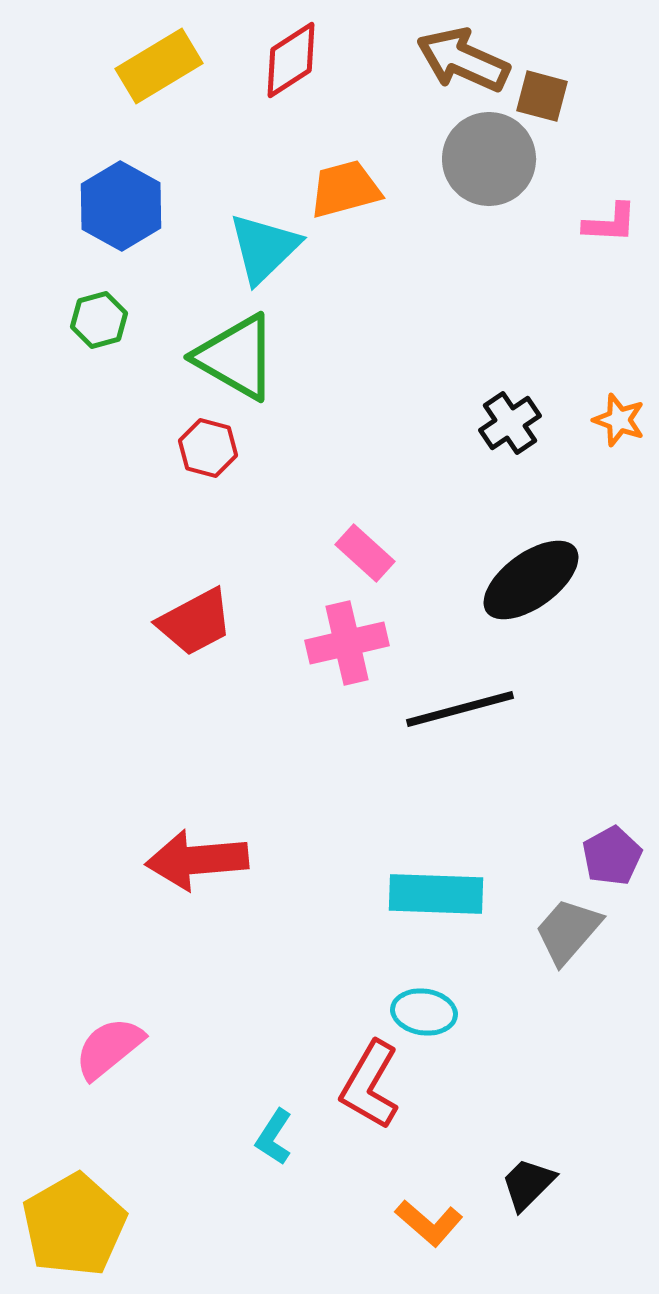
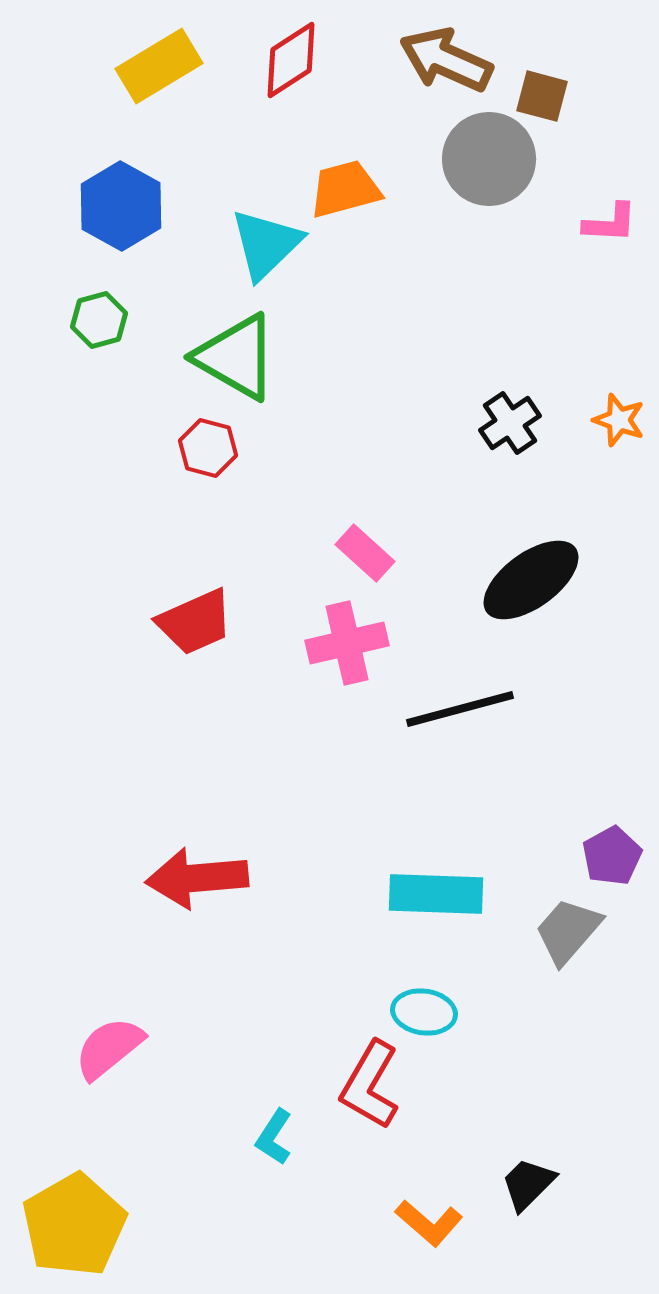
brown arrow: moved 17 px left
cyan triangle: moved 2 px right, 4 px up
red trapezoid: rotated 4 degrees clockwise
red arrow: moved 18 px down
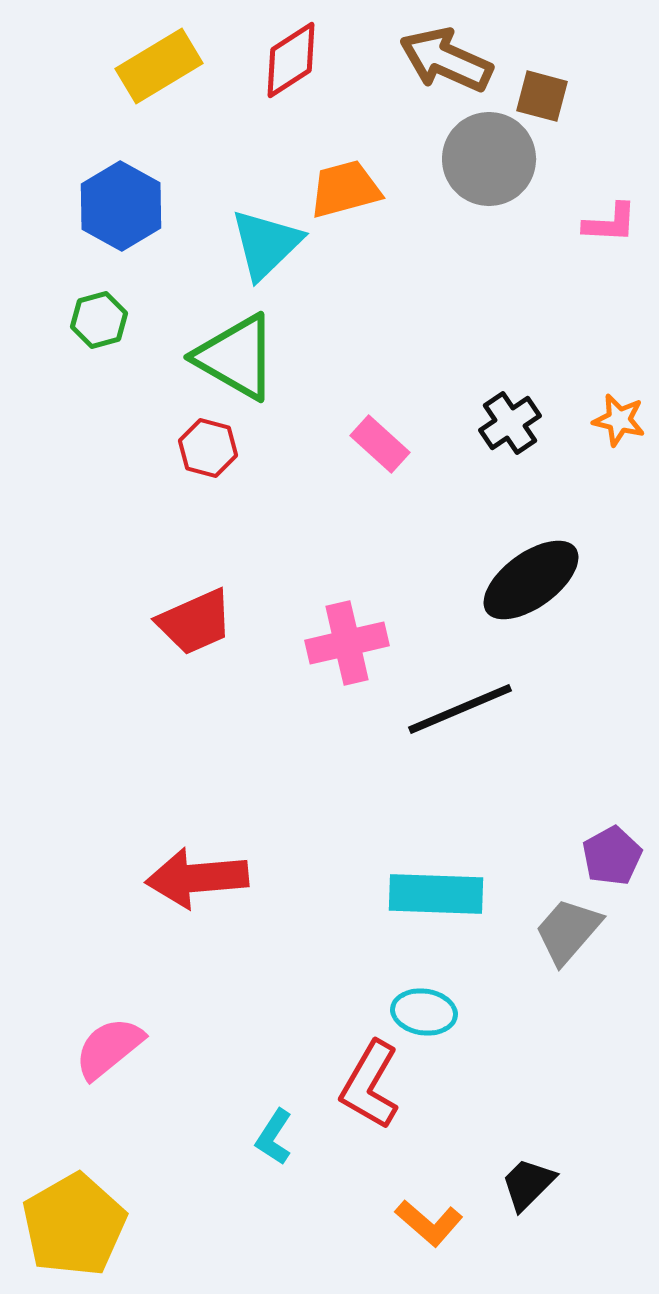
orange star: rotated 6 degrees counterclockwise
pink rectangle: moved 15 px right, 109 px up
black line: rotated 8 degrees counterclockwise
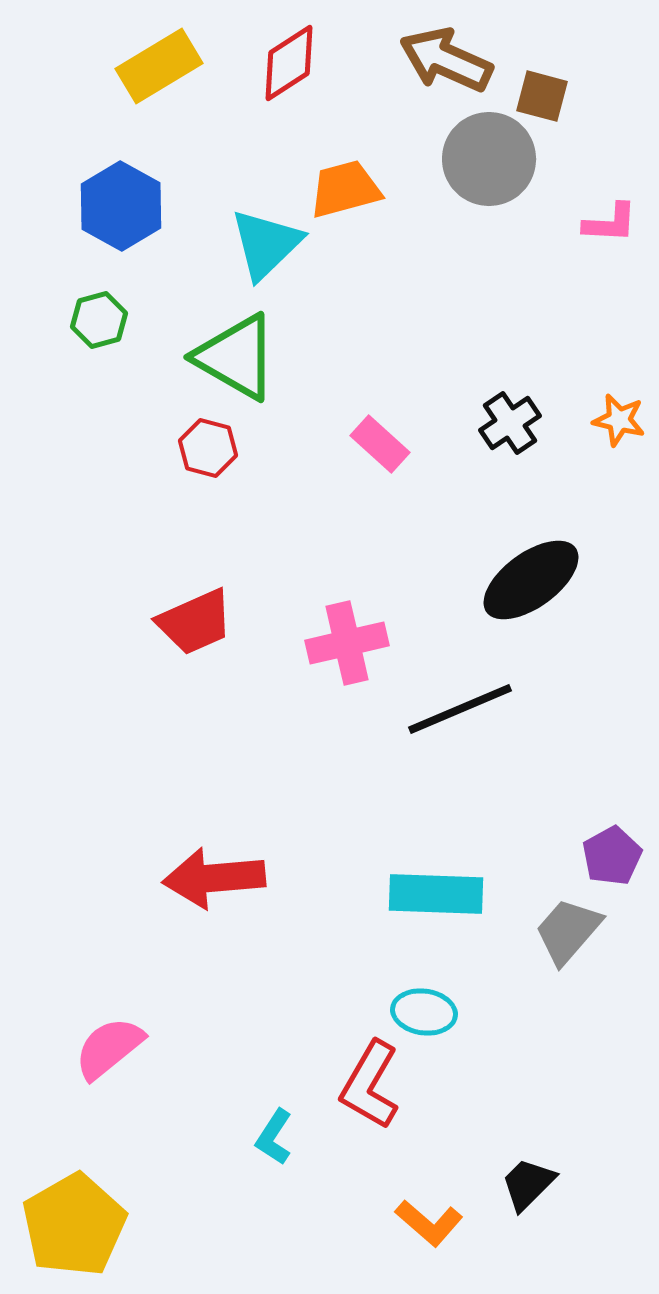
red diamond: moved 2 px left, 3 px down
red arrow: moved 17 px right
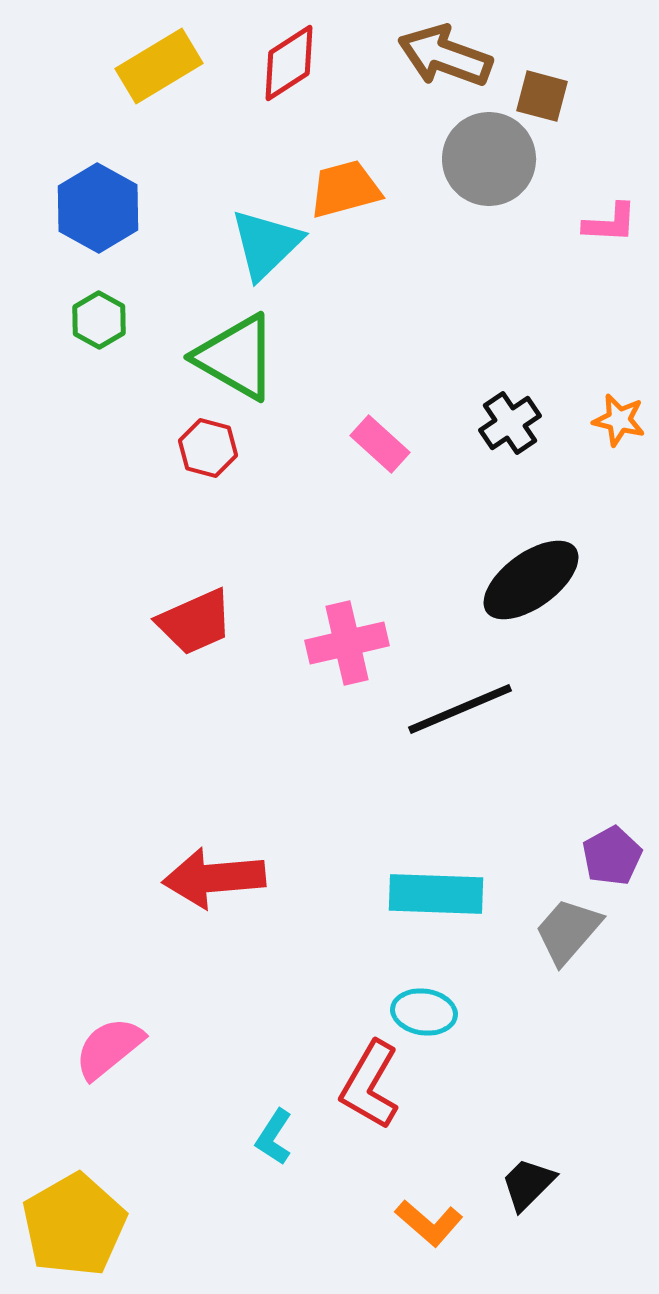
brown arrow: moved 1 px left, 4 px up; rotated 4 degrees counterclockwise
blue hexagon: moved 23 px left, 2 px down
green hexagon: rotated 16 degrees counterclockwise
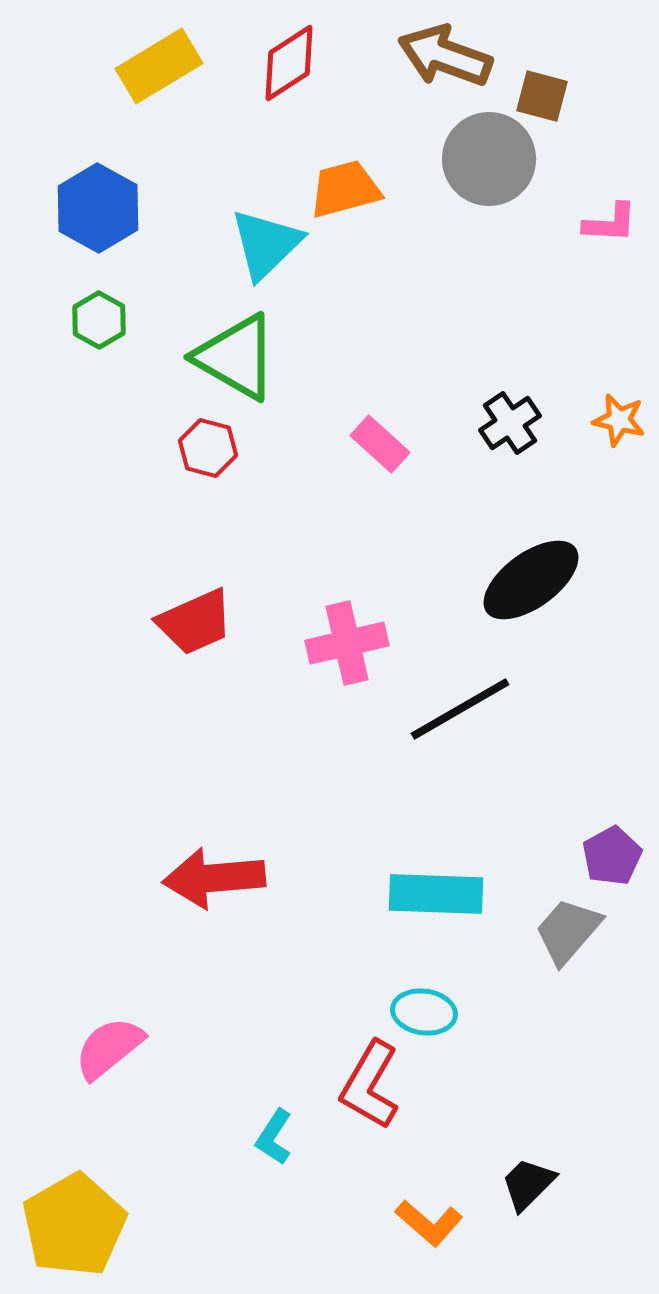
black line: rotated 7 degrees counterclockwise
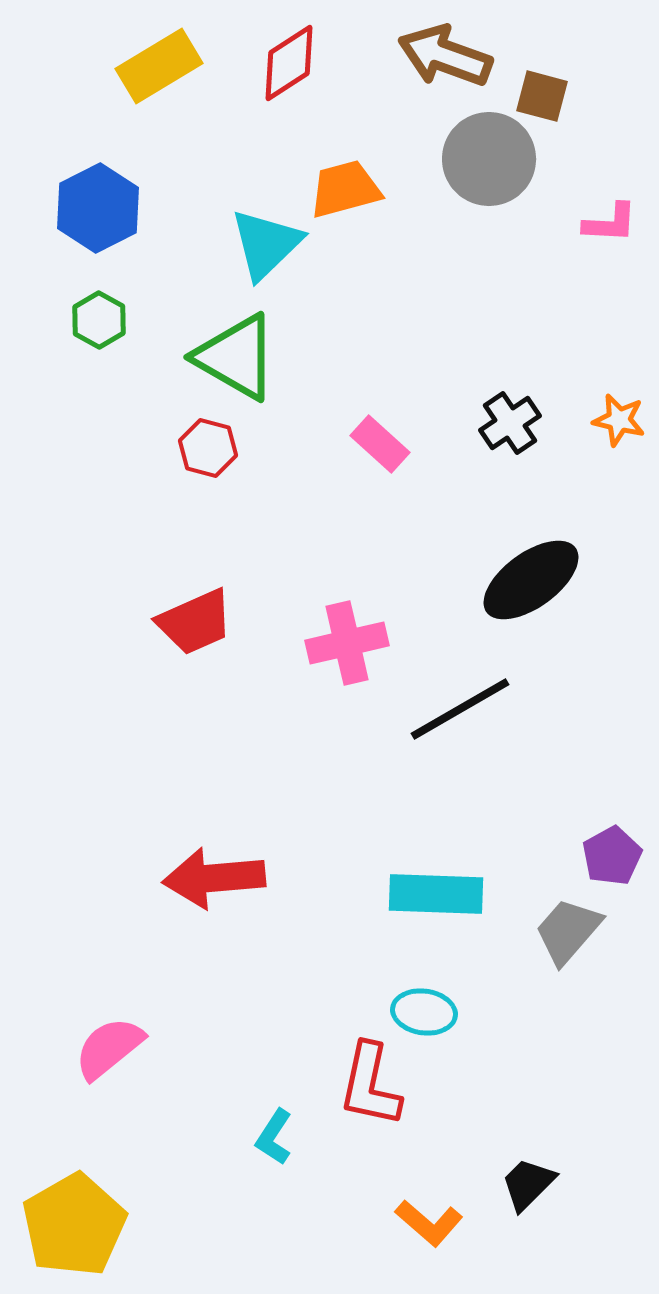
blue hexagon: rotated 4 degrees clockwise
red L-shape: rotated 18 degrees counterclockwise
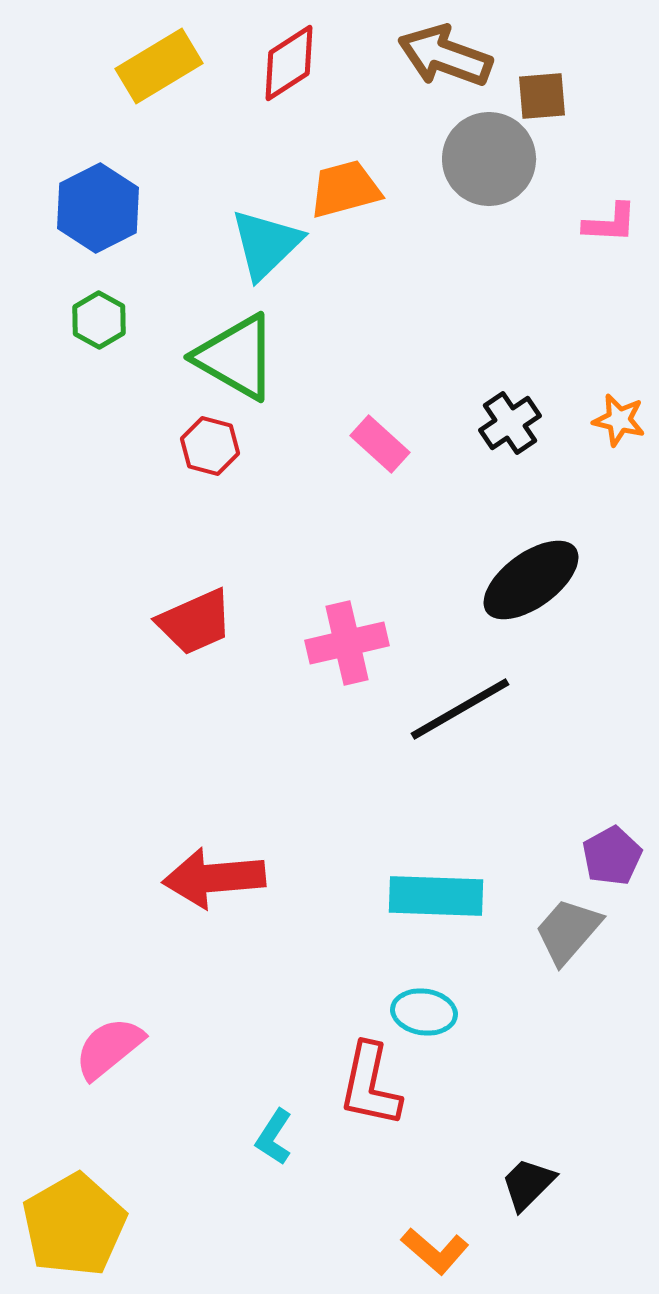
brown square: rotated 20 degrees counterclockwise
red hexagon: moved 2 px right, 2 px up
cyan rectangle: moved 2 px down
orange L-shape: moved 6 px right, 28 px down
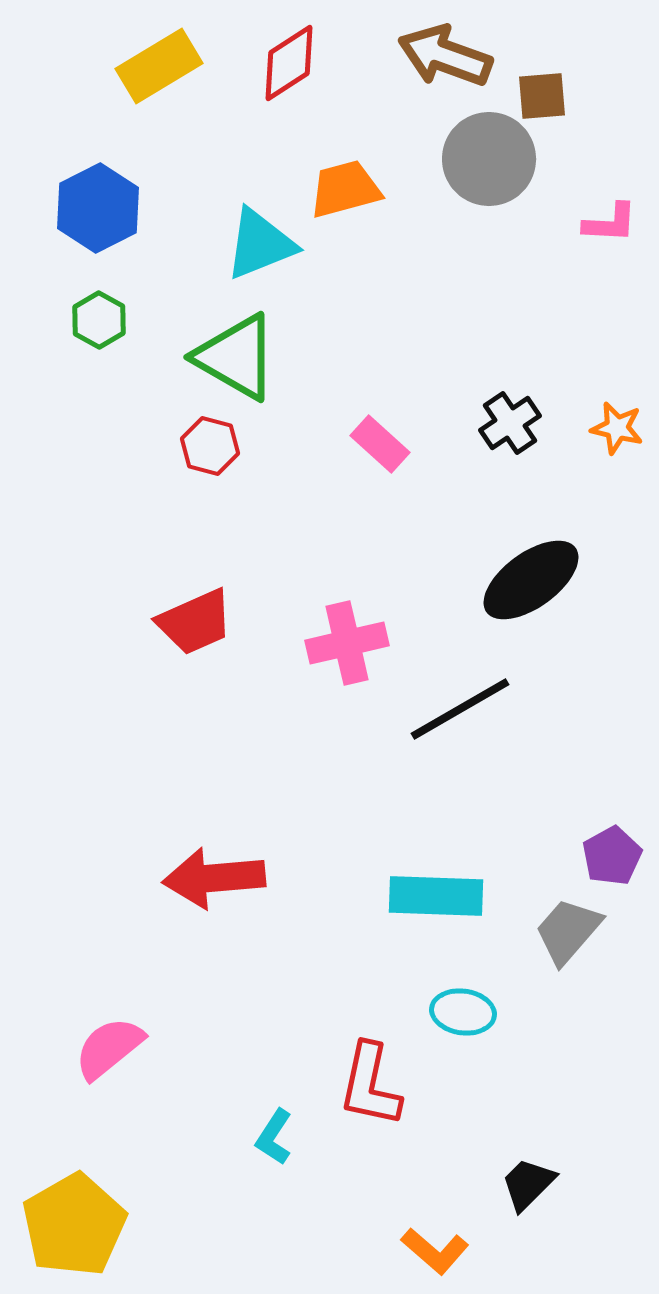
cyan triangle: moved 6 px left; rotated 22 degrees clockwise
orange star: moved 2 px left, 8 px down
cyan ellipse: moved 39 px right
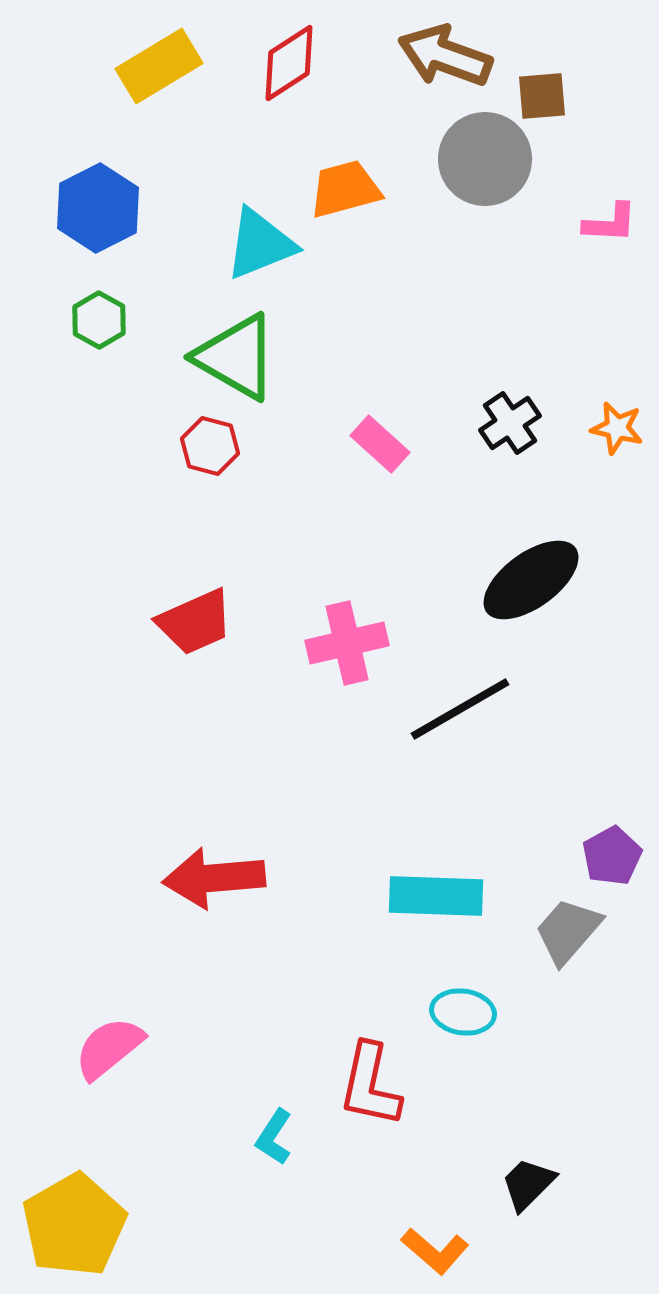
gray circle: moved 4 px left
